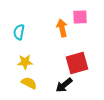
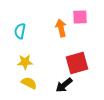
orange arrow: moved 1 px left
cyan semicircle: moved 1 px right, 1 px up
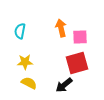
pink square: moved 20 px down
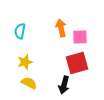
yellow star: rotated 14 degrees counterclockwise
black arrow: rotated 36 degrees counterclockwise
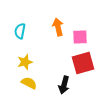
orange arrow: moved 3 px left, 1 px up
red square: moved 6 px right
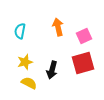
pink square: moved 4 px right, 1 px up; rotated 21 degrees counterclockwise
black arrow: moved 12 px left, 15 px up
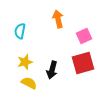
orange arrow: moved 8 px up
